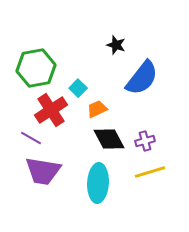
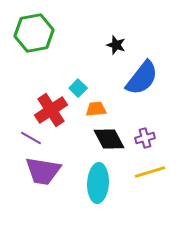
green hexagon: moved 2 px left, 35 px up
orange trapezoid: moved 1 px left; rotated 20 degrees clockwise
purple cross: moved 3 px up
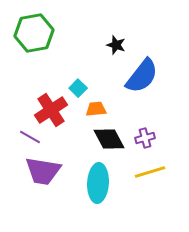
blue semicircle: moved 2 px up
purple line: moved 1 px left, 1 px up
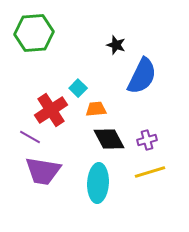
green hexagon: rotated 6 degrees clockwise
blue semicircle: rotated 12 degrees counterclockwise
purple cross: moved 2 px right, 2 px down
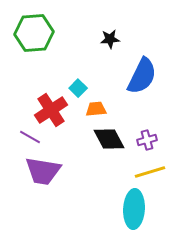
black star: moved 6 px left, 6 px up; rotated 24 degrees counterclockwise
cyan ellipse: moved 36 px right, 26 px down
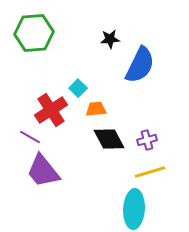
blue semicircle: moved 2 px left, 11 px up
purple trapezoid: rotated 42 degrees clockwise
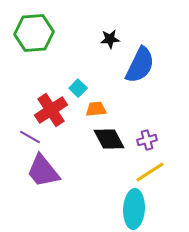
yellow line: rotated 16 degrees counterclockwise
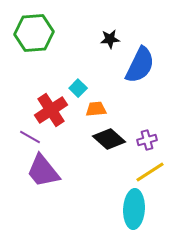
black diamond: rotated 20 degrees counterclockwise
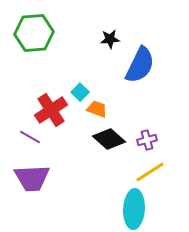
cyan square: moved 2 px right, 4 px down
orange trapezoid: moved 1 px right; rotated 25 degrees clockwise
purple trapezoid: moved 11 px left, 7 px down; rotated 54 degrees counterclockwise
